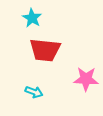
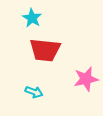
pink star: rotated 15 degrees counterclockwise
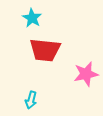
pink star: moved 5 px up
cyan arrow: moved 3 px left, 8 px down; rotated 84 degrees clockwise
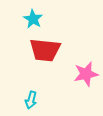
cyan star: moved 1 px right, 1 px down
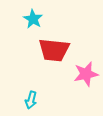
red trapezoid: moved 9 px right
